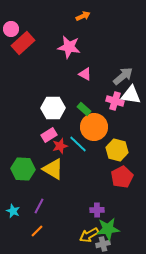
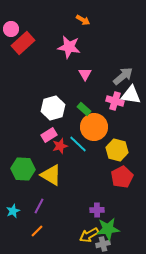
orange arrow: moved 4 px down; rotated 56 degrees clockwise
pink triangle: rotated 32 degrees clockwise
white hexagon: rotated 15 degrees counterclockwise
yellow triangle: moved 2 px left, 6 px down
cyan star: rotated 24 degrees clockwise
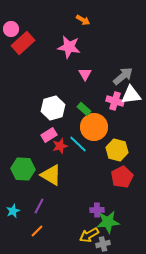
white triangle: rotated 15 degrees counterclockwise
green star: moved 7 px up
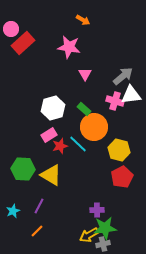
yellow hexagon: moved 2 px right
green star: moved 3 px left, 6 px down
